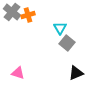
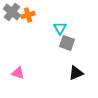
gray square: rotated 21 degrees counterclockwise
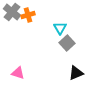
gray square: rotated 28 degrees clockwise
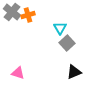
black triangle: moved 2 px left, 1 px up
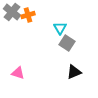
gray square: rotated 14 degrees counterclockwise
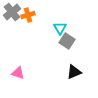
gray cross: rotated 12 degrees clockwise
gray square: moved 2 px up
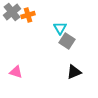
pink triangle: moved 2 px left, 1 px up
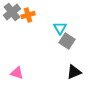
pink triangle: moved 1 px right, 1 px down
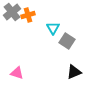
cyan triangle: moved 7 px left
